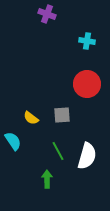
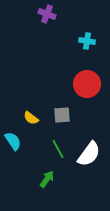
green line: moved 2 px up
white semicircle: moved 2 px right, 2 px up; rotated 20 degrees clockwise
green arrow: rotated 36 degrees clockwise
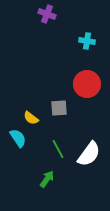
gray square: moved 3 px left, 7 px up
cyan semicircle: moved 5 px right, 3 px up
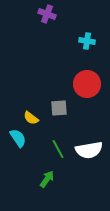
white semicircle: moved 4 px up; rotated 44 degrees clockwise
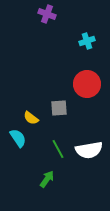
cyan cross: rotated 28 degrees counterclockwise
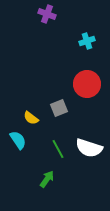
gray square: rotated 18 degrees counterclockwise
cyan semicircle: moved 2 px down
white semicircle: moved 2 px up; rotated 28 degrees clockwise
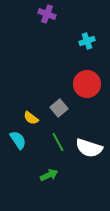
gray square: rotated 18 degrees counterclockwise
green line: moved 7 px up
green arrow: moved 2 px right, 4 px up; rotated 30 degrees clockwise
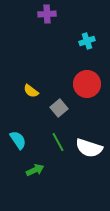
purple cross: rotated 24 degrees counterclockwise
yellow semicircle: moved 27 px up
green arrow: moved 14 px left, 5 px up
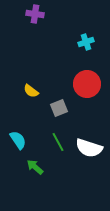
purple cross: moved 12 px left; rotated 12 degrees clockwise
cyan cross: moved 1 px left, 1 px down
gray square: rotated 18 degrees clockwise
green arrow: moved 3 px up; rotated 114 degrees counterclockwise
